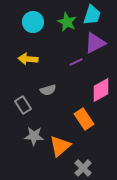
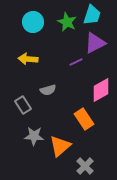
gray cross: moved 2 px right, 2 px up
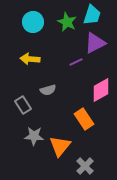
yellow arrow: moved 2 px right
orange triangle: rotated 10 degrees counterclockwise
